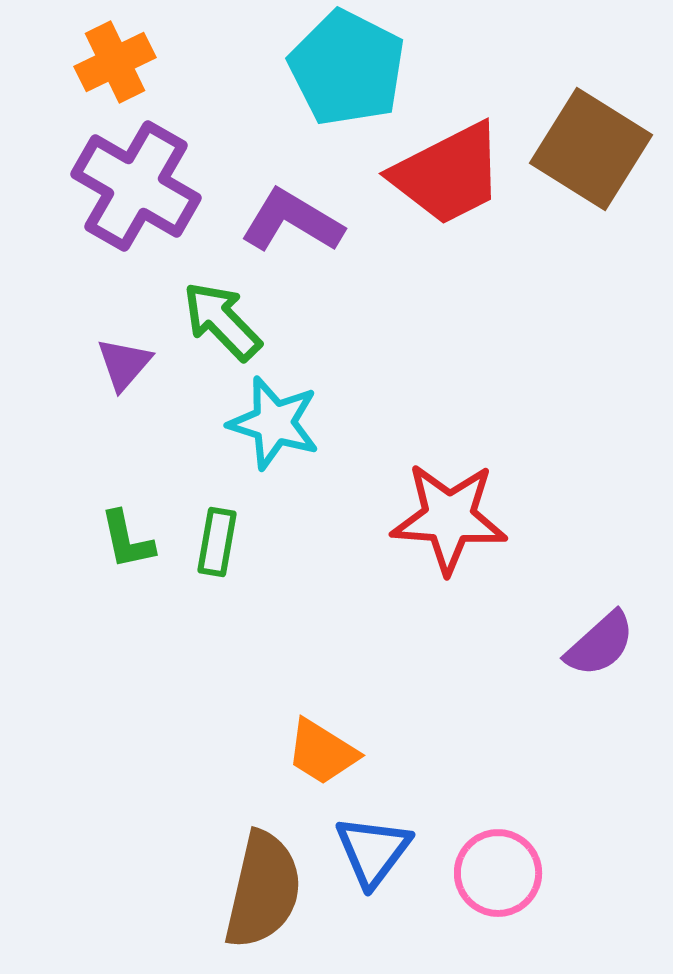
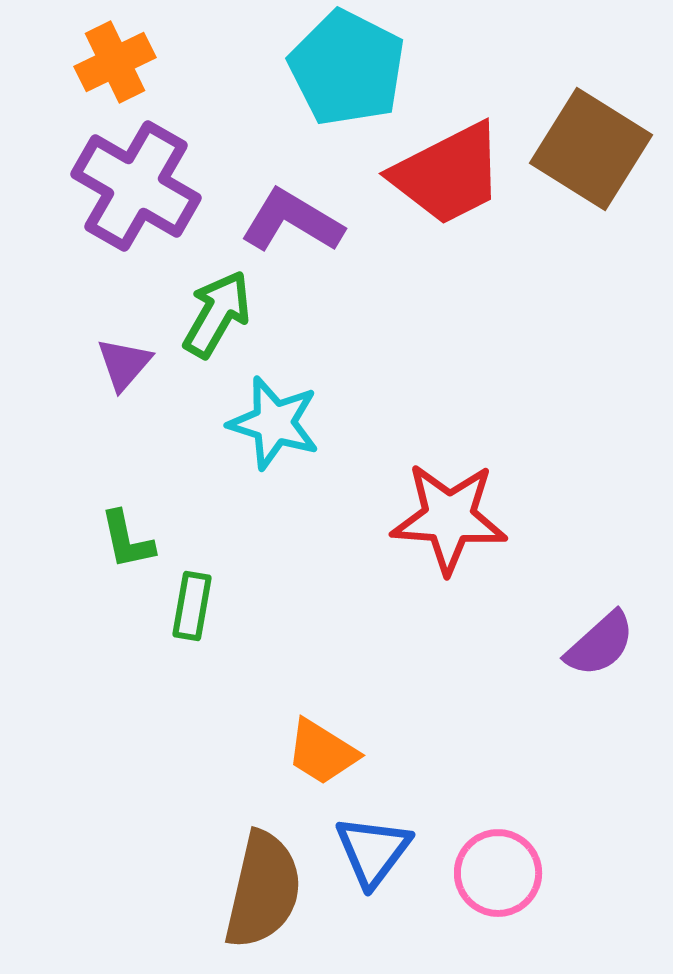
green arrow: moved 5 px left, 7 px up; rotated 74 degrees clockwise
green rectangle: moved 25 px left, 64 px down
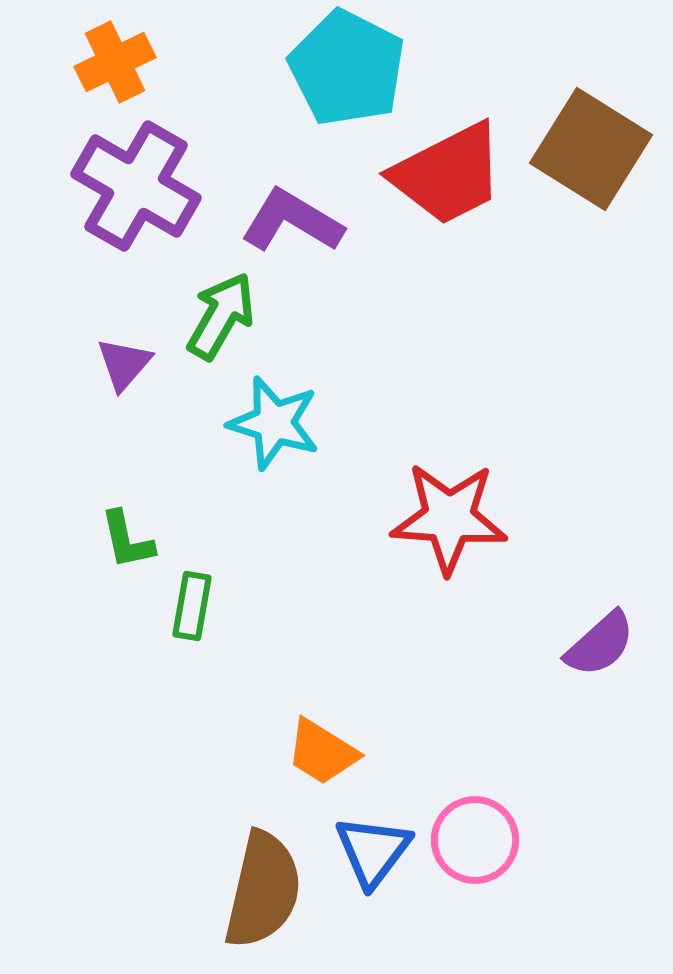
green arrow: moved 4 px right, 2 px down
pink circle: moved 23 px left, 33 px up
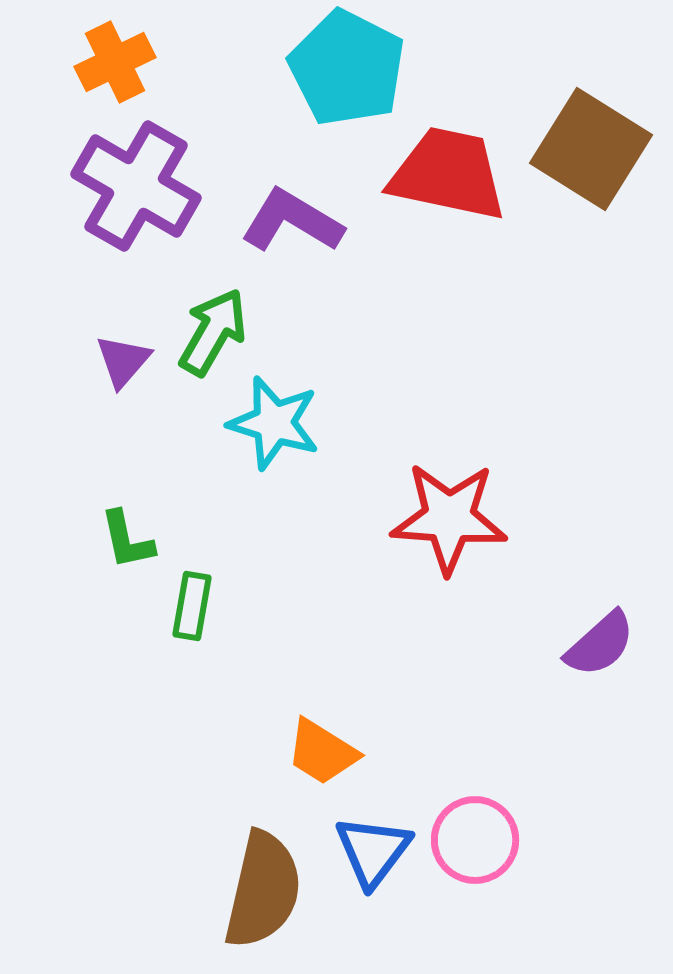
red trapezoid: rotated 141 degrees counterclockwise
green arrow: moved 8 px left, 16 px down
purple triangle: moved 1 px left, 3 px up
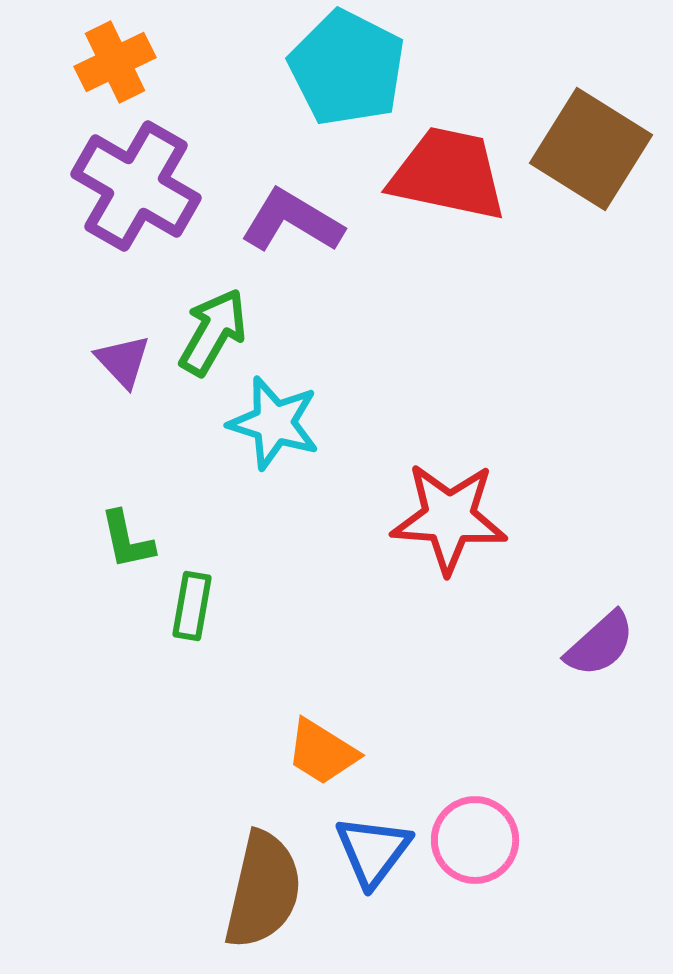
purple triangle: rotated 24 degrees counterclockwise
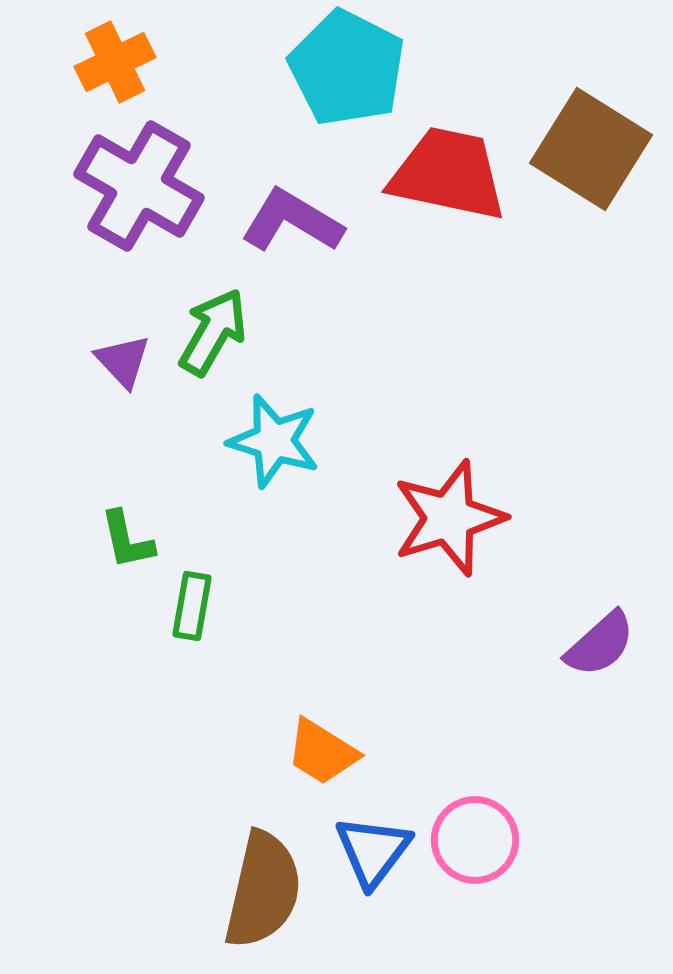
purple cross: moved 3 px right
cyan star: moved 18 px down
red star: rotated 21 degrees counterclockwise
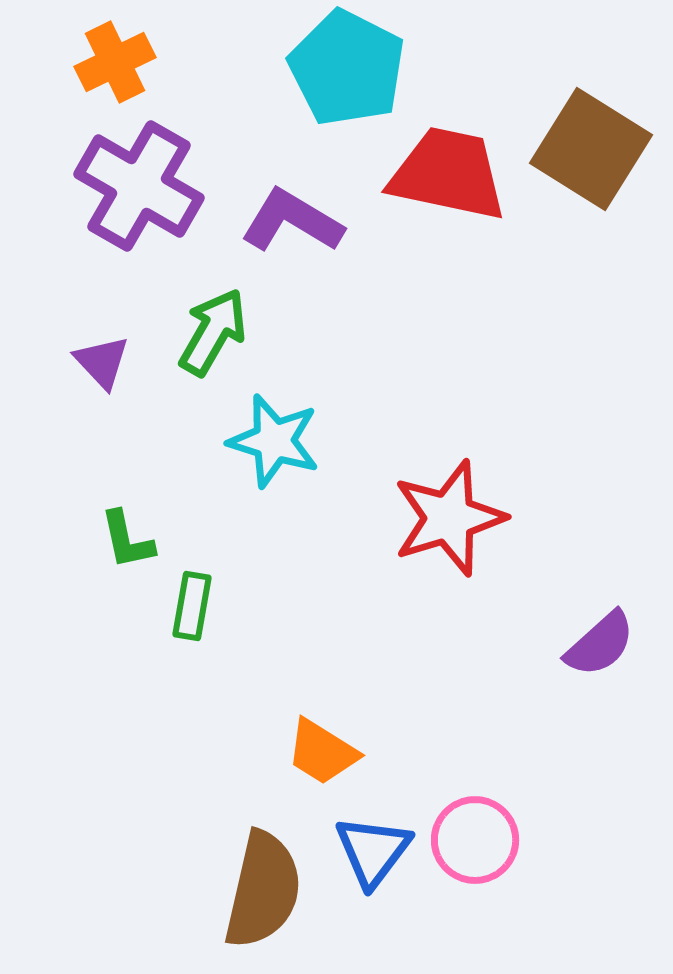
purple triangle: moved 21 px left, 1 px down
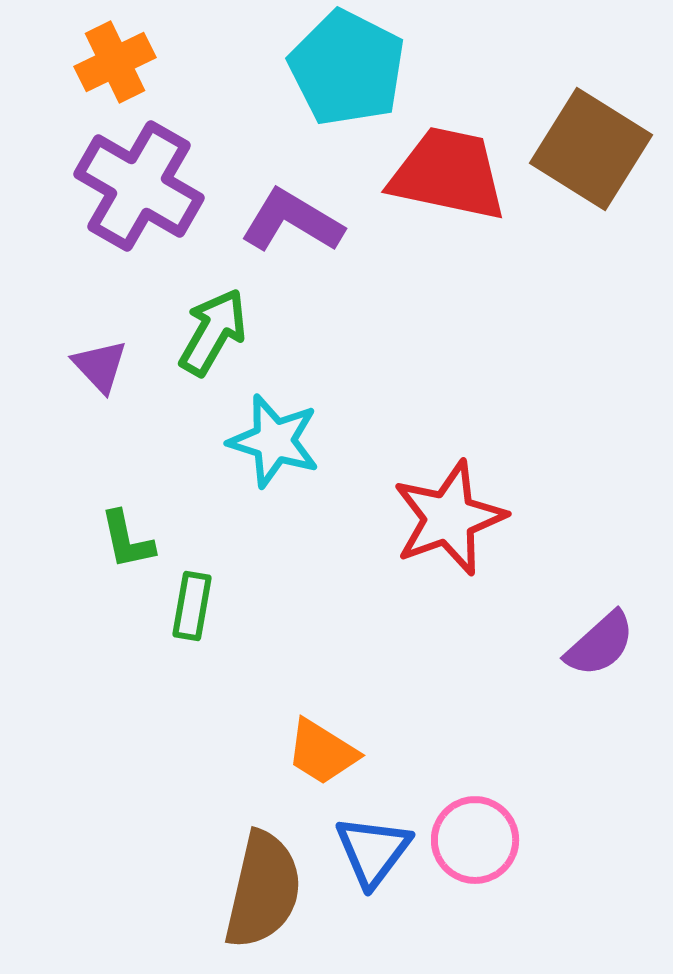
purple triangle: moved 2 px left, 4 px down
red star: rotated 3 degrees counterclockwise
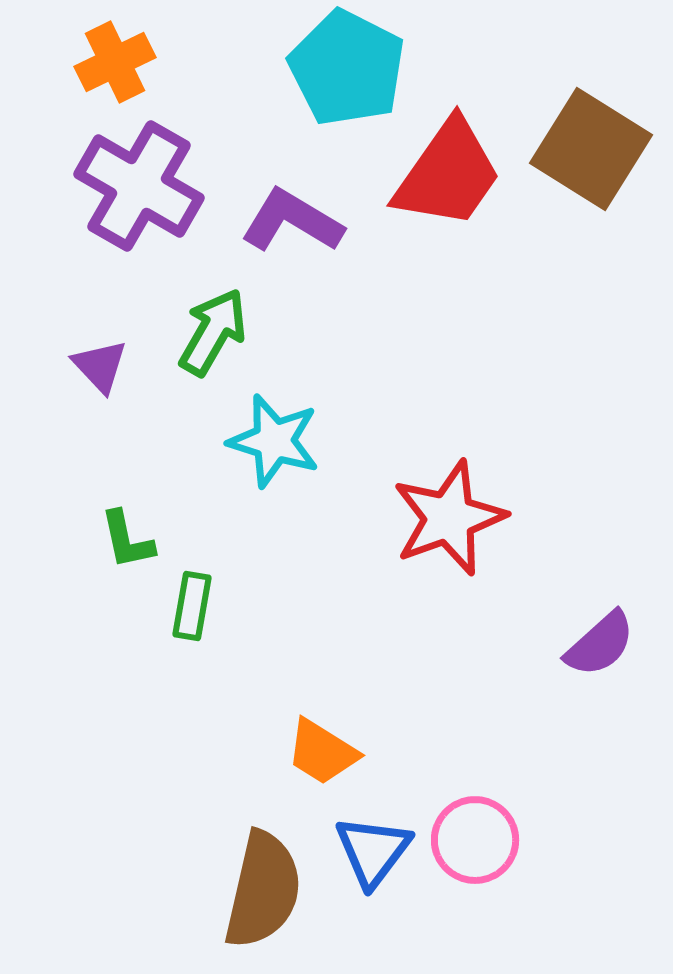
red trapezoid: rotated 113 degrees clockwise
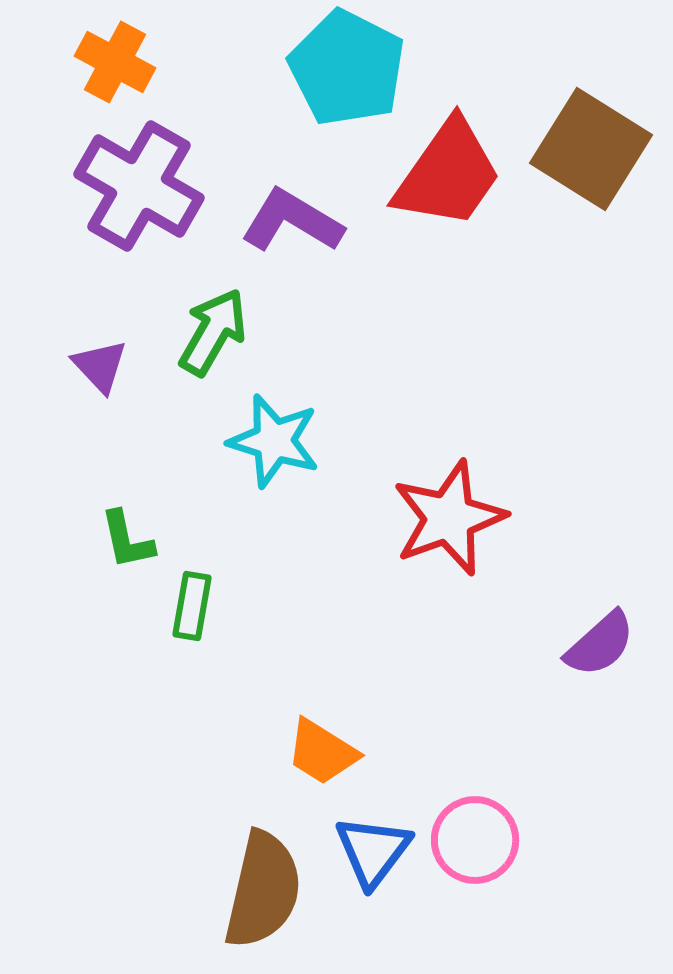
orange cross: rotated 36 degrees counterclockwise
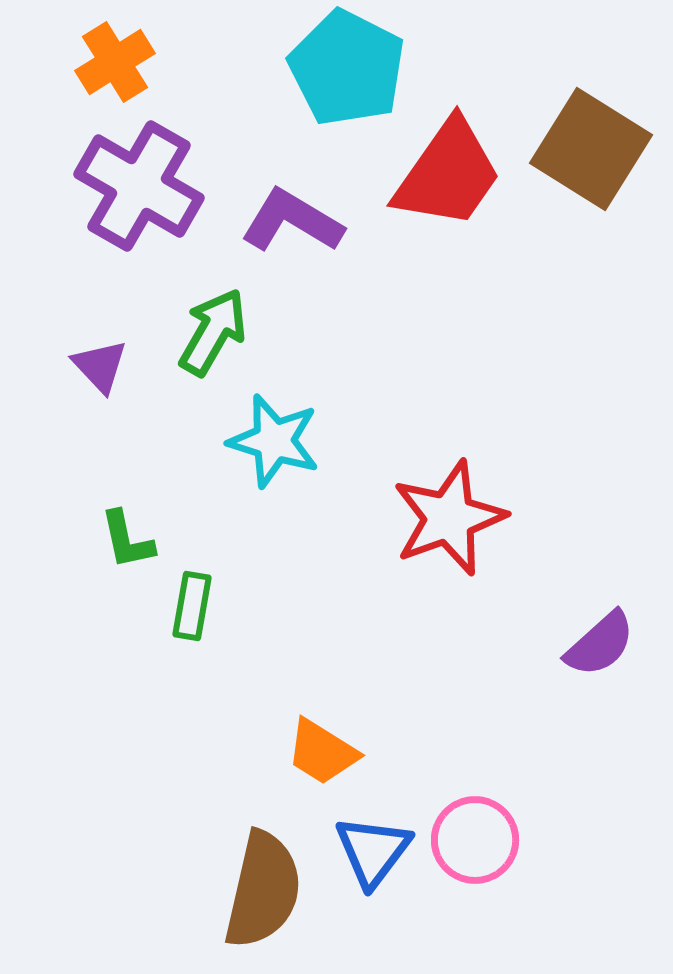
orange cross: rotated 30 degrees clockwise
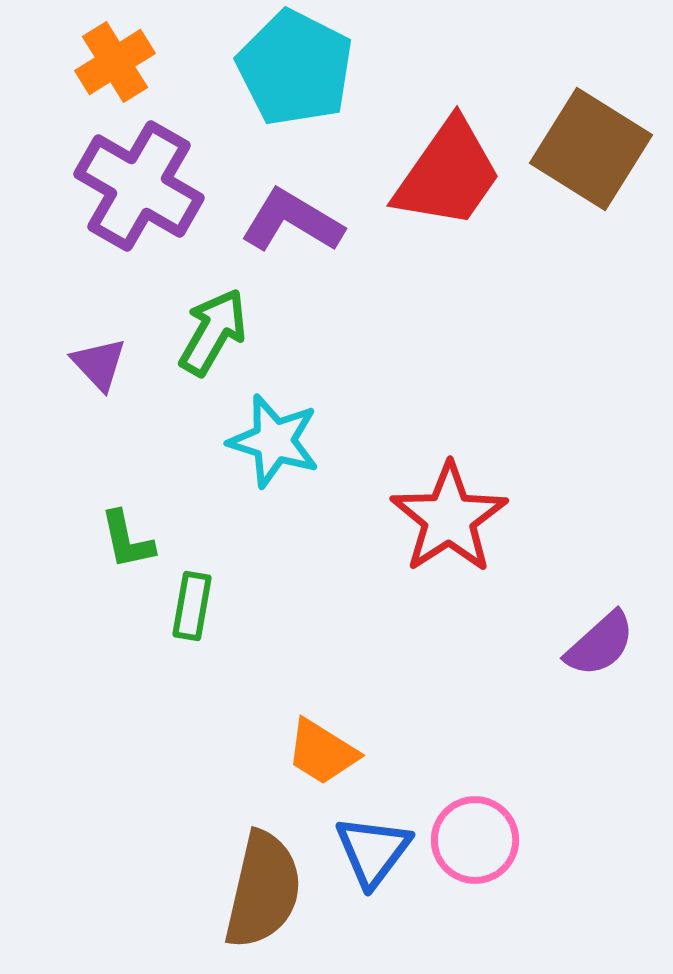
cyan pentagon: moved 52 px left
purple triangle: moved 1 px left, 2 px up
red star: rotated 13 degrees counterclockwise
